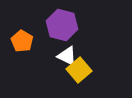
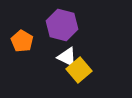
white triangle: moved 1 px down
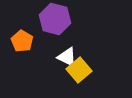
purple hexagon: moved 7 px left, 6 px up
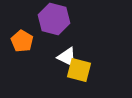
purple hexagon: moved 1 px left
yellow square: rotated 35 degrees counterclockwise
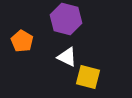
purple hexagon: moved 12 px right
yellow square: moved 9 px right, 7 px down
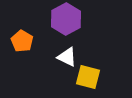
purple hexagon: rotated 16 degrees clockwise
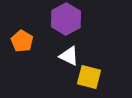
white triangle: moved 2 px right, 1 px up
yellow square: moved 1 px right
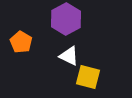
orange pentagon: moved 1 px left, 1 px down
yellow square: moved 1 px left
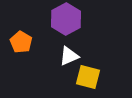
white triangle: rotated 50 degrees counterclockwise
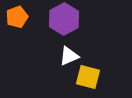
purple hexagon: moved 2 px left
orange pentagon: moved 4 px left, 25 px up; rotated 20 degrees clockwise
